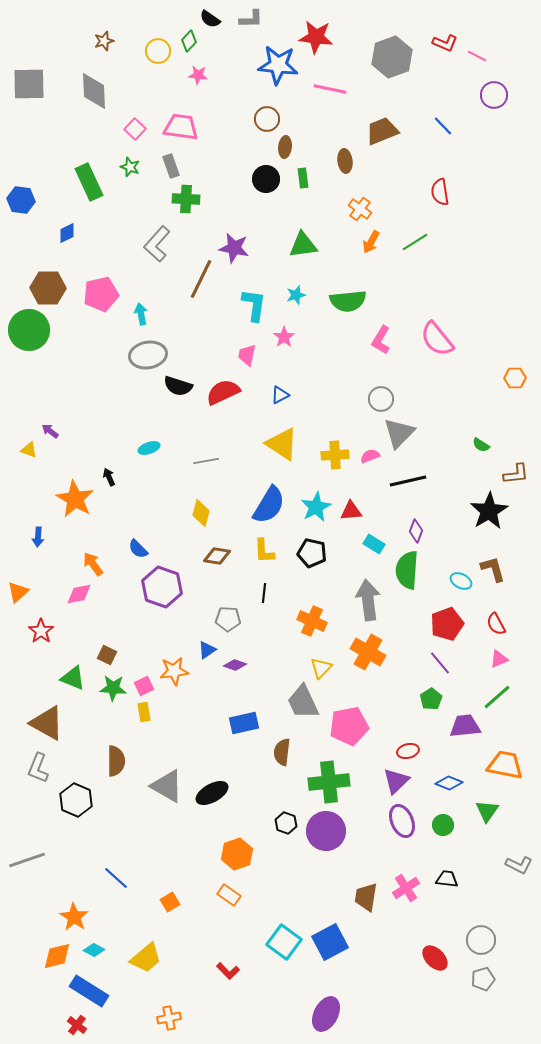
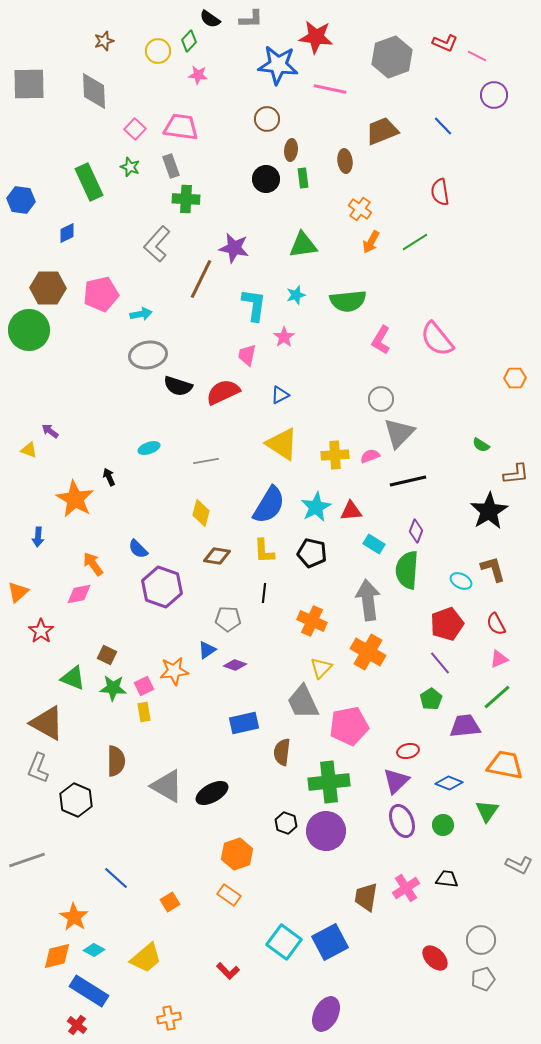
brown ellipse at (285, 147): moved 6 px right, 3 px down
cyan arrow at (141, 314): rotated 90 degrees clockwise
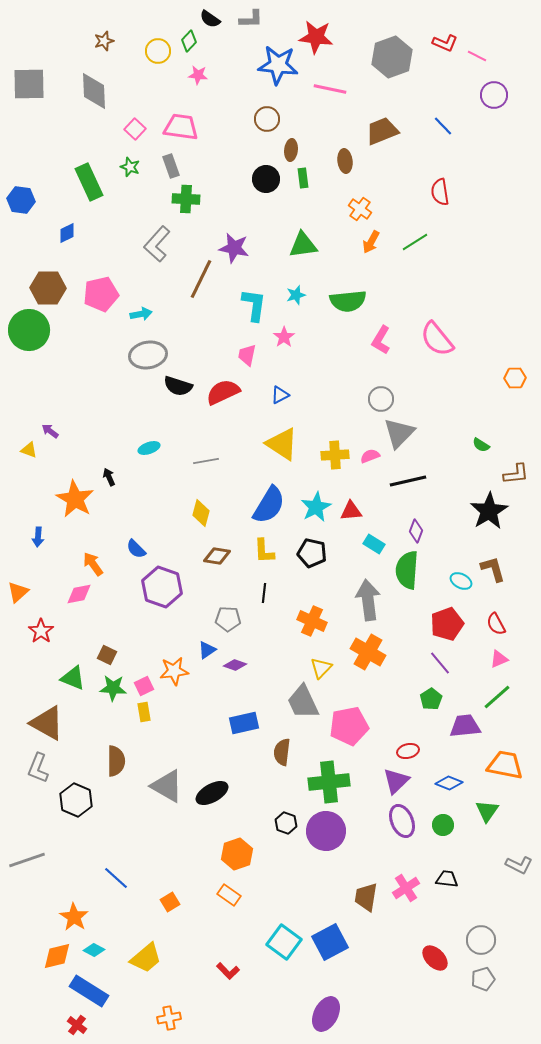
blue semicircle at (138, 549): moved 2 px left
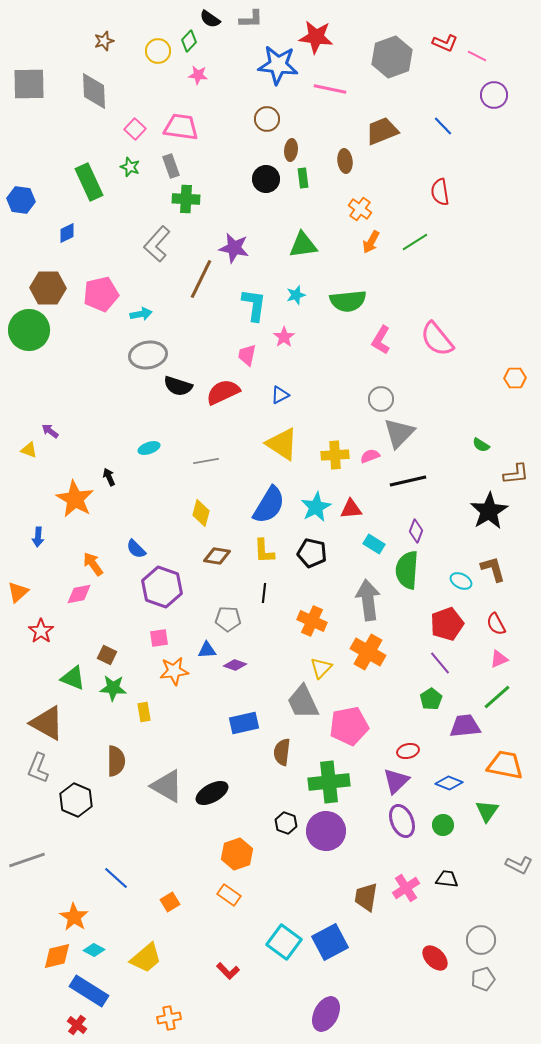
red triangle at (351, 511): moved 2 px up
blue triangle at (207, 650): rotated 30 degrees clockwise
pink square at (144, 686): moved 15 px right, 48 px up; rotated 18 degrees clockwise
